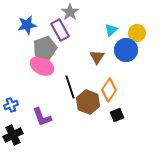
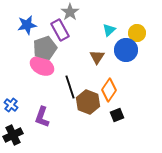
cyan triangle: moved 2 px left
blue cross: rotated 32 degrees counterclockwise
purple L-shape: rotated 40 degrees clockwise
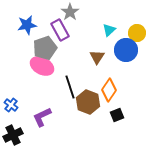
purple L-shape: rotated 45 degrees clockwise
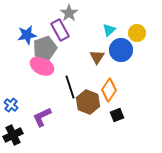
gray star: moved 1 px left, 1 px down
blue star: moved 10 px down
blue circle: moved 5 px left
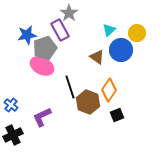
brown triangle: rotated 28 degrees counterclockwise
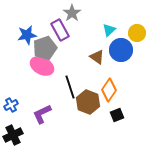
gray star: moved 3 px right
blue cross: rotated 24 degrees clockwise
purple L-shape: moved 3 px up
